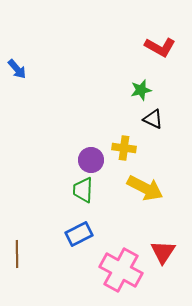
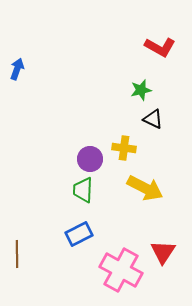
blue arrow: rotated 120 degrees counterclockwise
purple circle: moved 1 px left, 1 px up
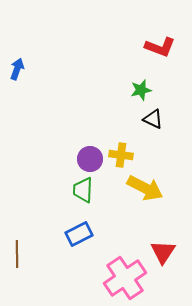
red L-shape: rotated 8 degrees counterclockwise
yellow cross: moved 3 px left, 7 px down
pink cross: moved 4 px right, 8 px down; rotated 27 degrees clockwise
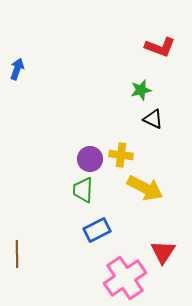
blue rectangle: moved 18 px right, 4 px up
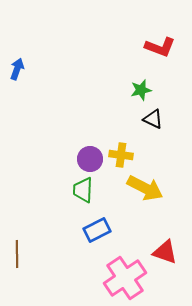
red triangle: moved 2 px right; rotated 44 degrees counterclockwise
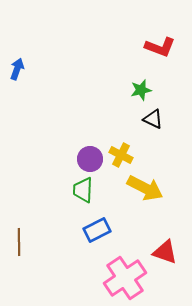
yellow cross: rotated 20 degrees clockwise
brown line: moved 2 px right, 12 px up
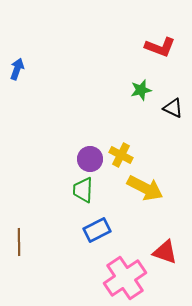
black triangle: moved 20 px right, 11 px up
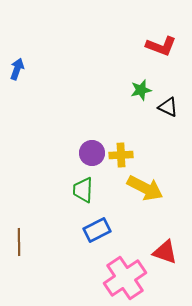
red L-shape: moved 1 px right, 1 px up
black triangle: moved 5 px left, 1 px up
yellow cross: rotated 30 degrees counterclockwise
purple circle: moved 2 px right, 6 px up
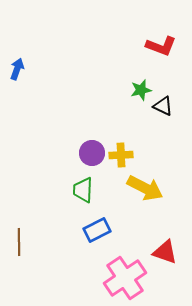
black triangle: moved 5 px left, 1 px up
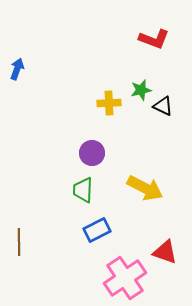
red L-shape: moved 7 px left, 7 px up
yellow cross: moved 12 px left, 52 px up
